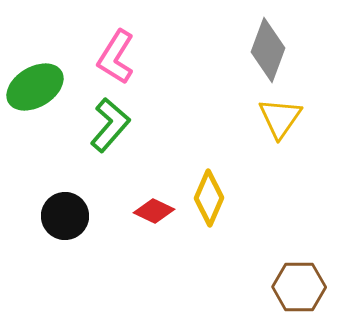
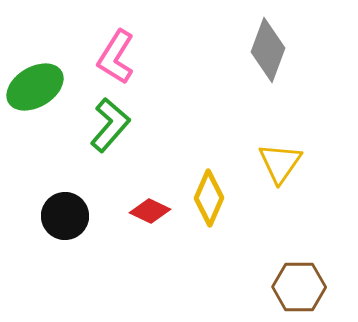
yellow triangle: moved 45 px down
red diamond: moved 4 px left
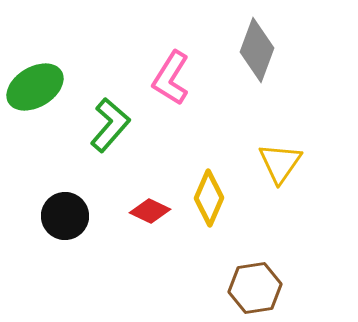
gray diamond: moved 11 px left
pink L-shape: moved 55 px right, 21 px down
brown hexagon: moved 44 px left, 1 px down; rotated 9 degrees counterclockwise
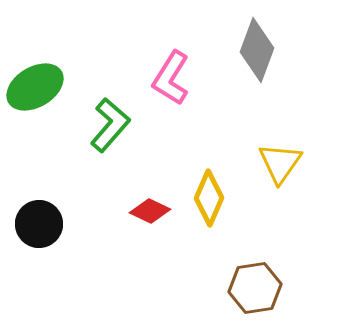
black circle: moved 26 px left, 8 px down
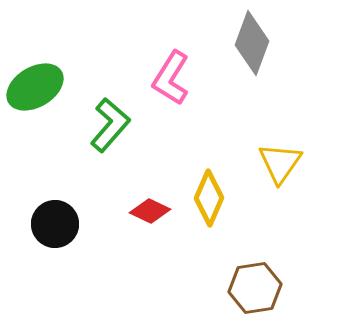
gray diamond: moved 5 px left, 7 px up
black circle: moved 16 px right
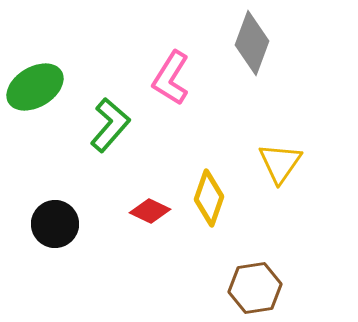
yellow diamond: rotated 4 degrees counterclockwise
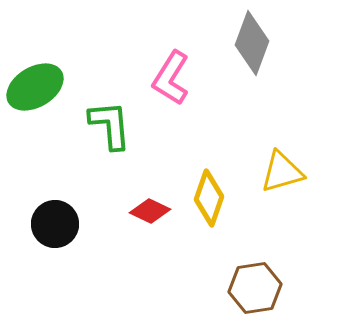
green L-shape: rotated 46 degrees counterclockwise
yellow triangle: moved 2 px right, 9 px down; rotated 39 degrees clockwise
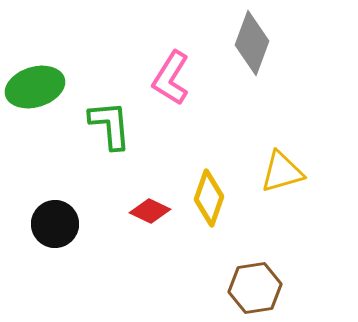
green ellipse: rotated 14 degrees clockwise
